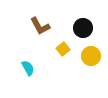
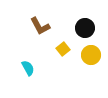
black circle: moved 2 px right
yellow circle: moved 1 px up
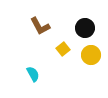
cyan semicircle: moved 5 px right, 6 px down
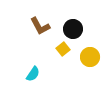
black circle: moved 12 px left, 1 px down
yellow circle: moved 1 px left, 2 px down
cyan semicircle: rotated 63 degrees clockwise
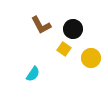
brown L-shape: moved 1 px right, 1 px up
yellow square: moved 1 px right; rotated 16 degrees counterclockwise
yellow circle: moved 1 px right, 1 px down
